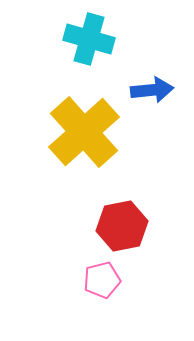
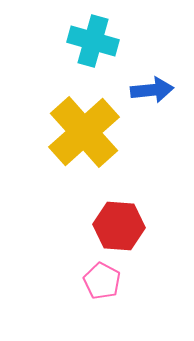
cyan cross: moved 4 px right, 2 px down
red hexagon: moved 3 px left; rotated 15 degrees clockwise
pink pentagon: moved 1 px down; rotated 30 degrees counterclockwise
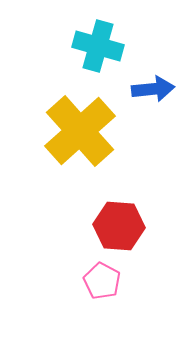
cyan cross: moved 5 px right, 5 px down
blue arrow: moved 1 px right, 1 px up
yellow cross: moved 4 px left, 1 px up
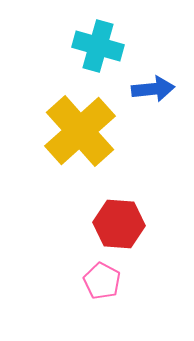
red hexagon: moved 2 px up
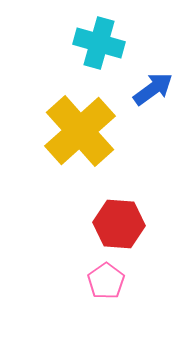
cyan cross: moved 1 px right, 3 px up
blue arrow: rotated 30 degrees counterclockwise
pink pentagon: moved 4 px right; rotated 9 degrees clockwise
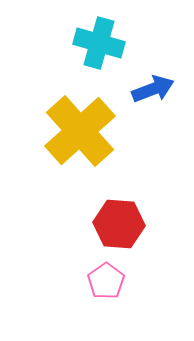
blue arrow: rotated 15 degrees clockwise
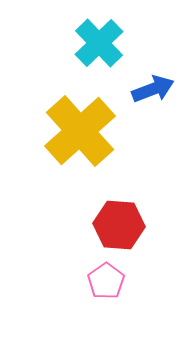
cyan cross: rotated 30 degrees clockwise
red hexagon: moved 1 px down
